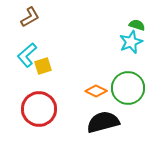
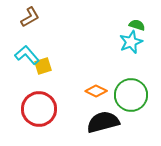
cyan L-shape: rotated 90 degrees clockwise
green circle: moved 3 px right, 7 px down
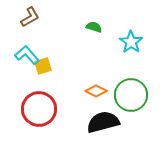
green semicircle: moved 43 px left, 2 px down
cyan star: rotated 15 degrees counterclockwise
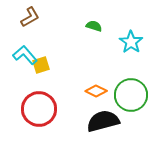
green semicircle: moved 1 px up
cyan L-shape: moved 2 px left
yellow square: moved 2 px left, 1 px up
black semicircle: moved 1 px up
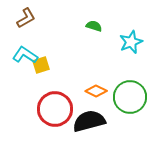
brown L-shape: moved 4 px left, 1 px down
cyan star: rotated 15 degrees clockwise
cyan L-shape: rotated 15 degrees counterclockwise
green circle: moved 1 px left, 2 px down
red circle: moved 16 px right
black semicircle: moved 14 px left
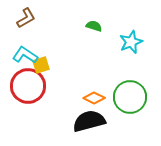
orange diamond: moved 2 px left, 7 px down
red circle: moved 27 px left, 23 px up
